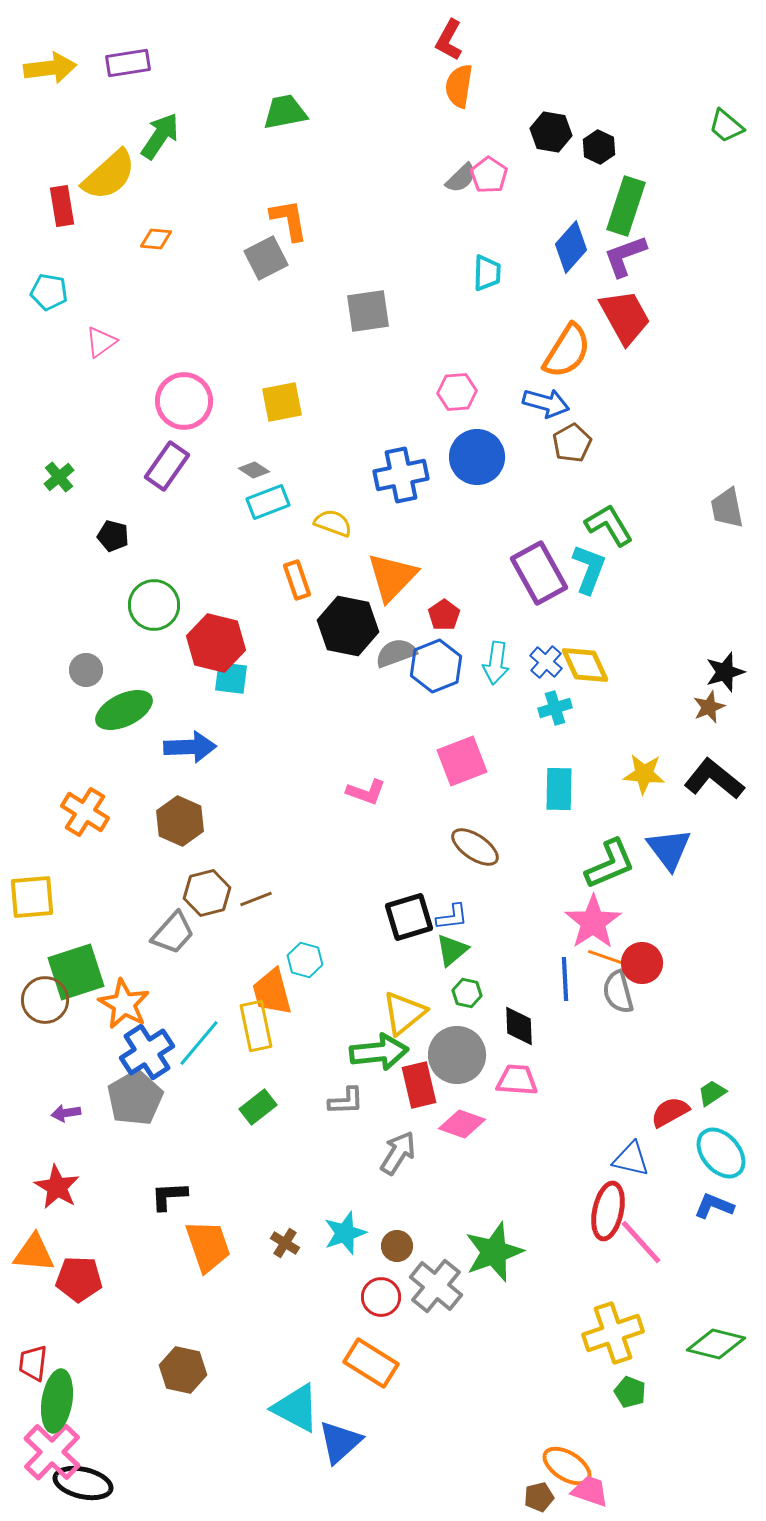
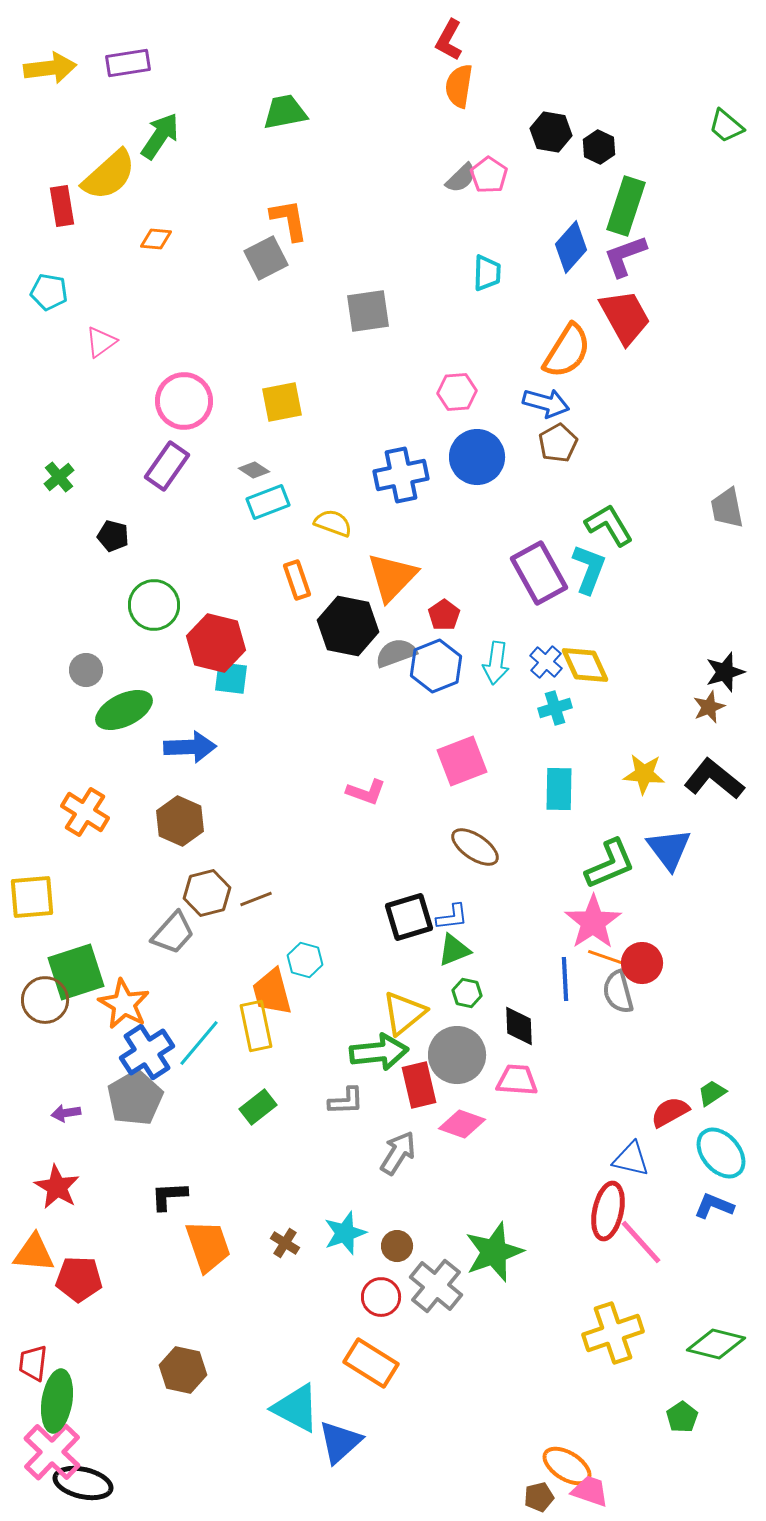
brown pentagon at (572, 443): moved 14 px left
green triangle at (452, 950): moved 2 px right; rotated 18 degrees clockwise
green pentagon at (630, 1392): moved 52 px right, 25 px down; rotated 16 degrees clockwise
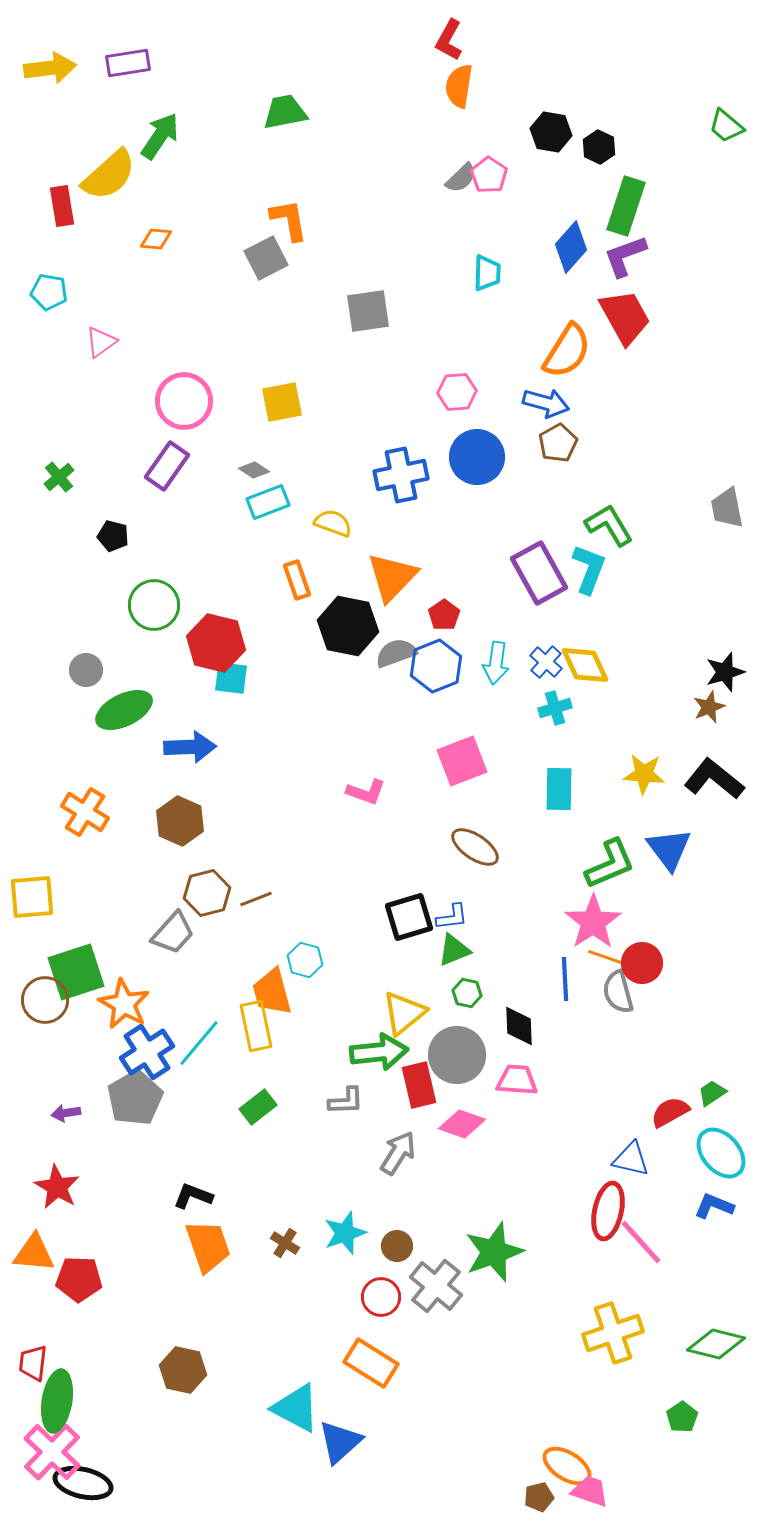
black L-shape at (169, 1196): moved 24 px right; rotated 24 degrees clockwise
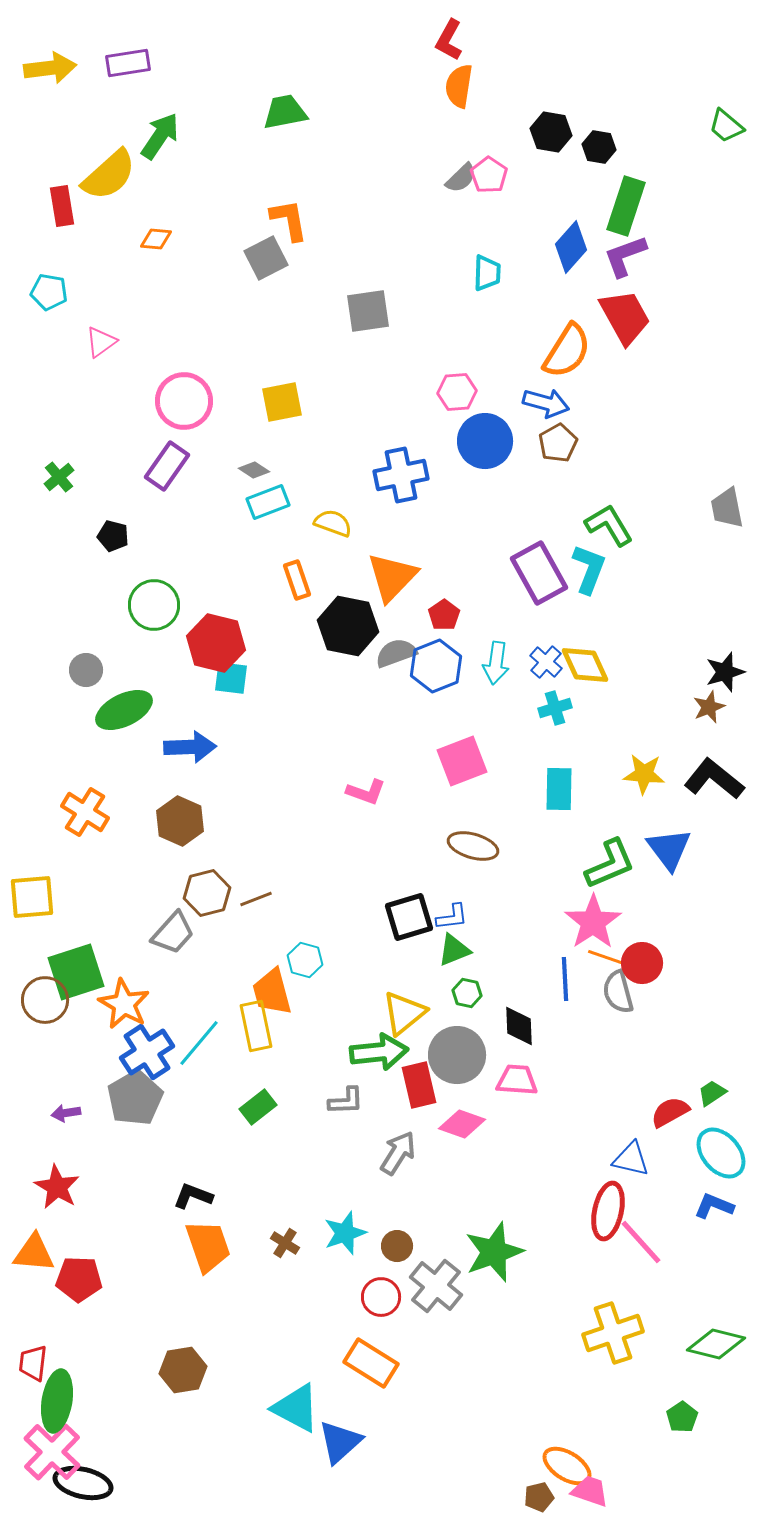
black hexagon at (599, 147): rotated 16 degrees counterclockwise
blue circle at (477, 457): moved 8 px right, 16 px up
brown ellipse at (475, 847): moved 2 px left, 1 px up; rotated 18 degrees counterclockwise
brown hexagon at (183, 1370): rotated 21 degrees counterclockwise
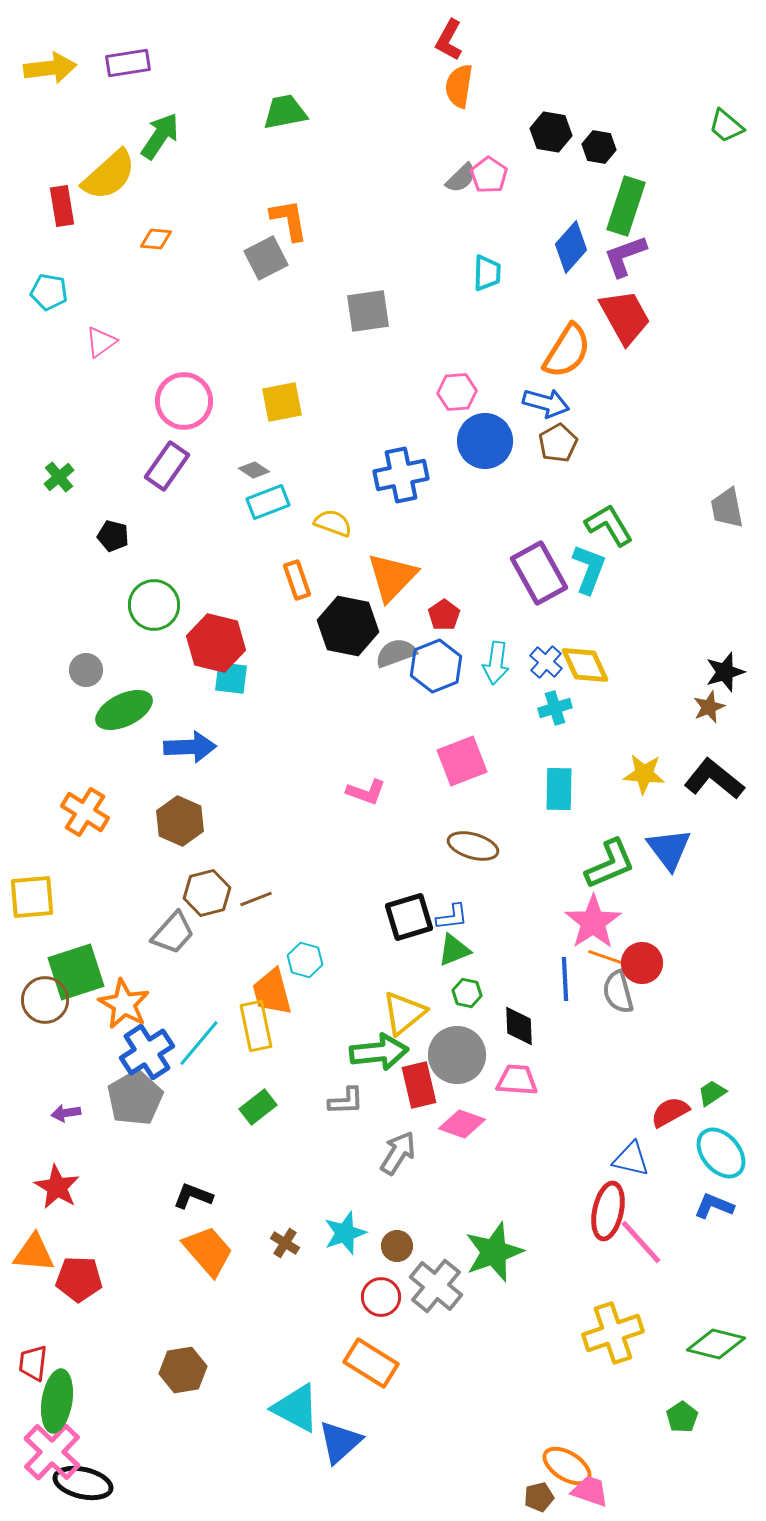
orange trapezoid at (208, 1246): moved 5 px down; rotated 22 degrees counterclockwise
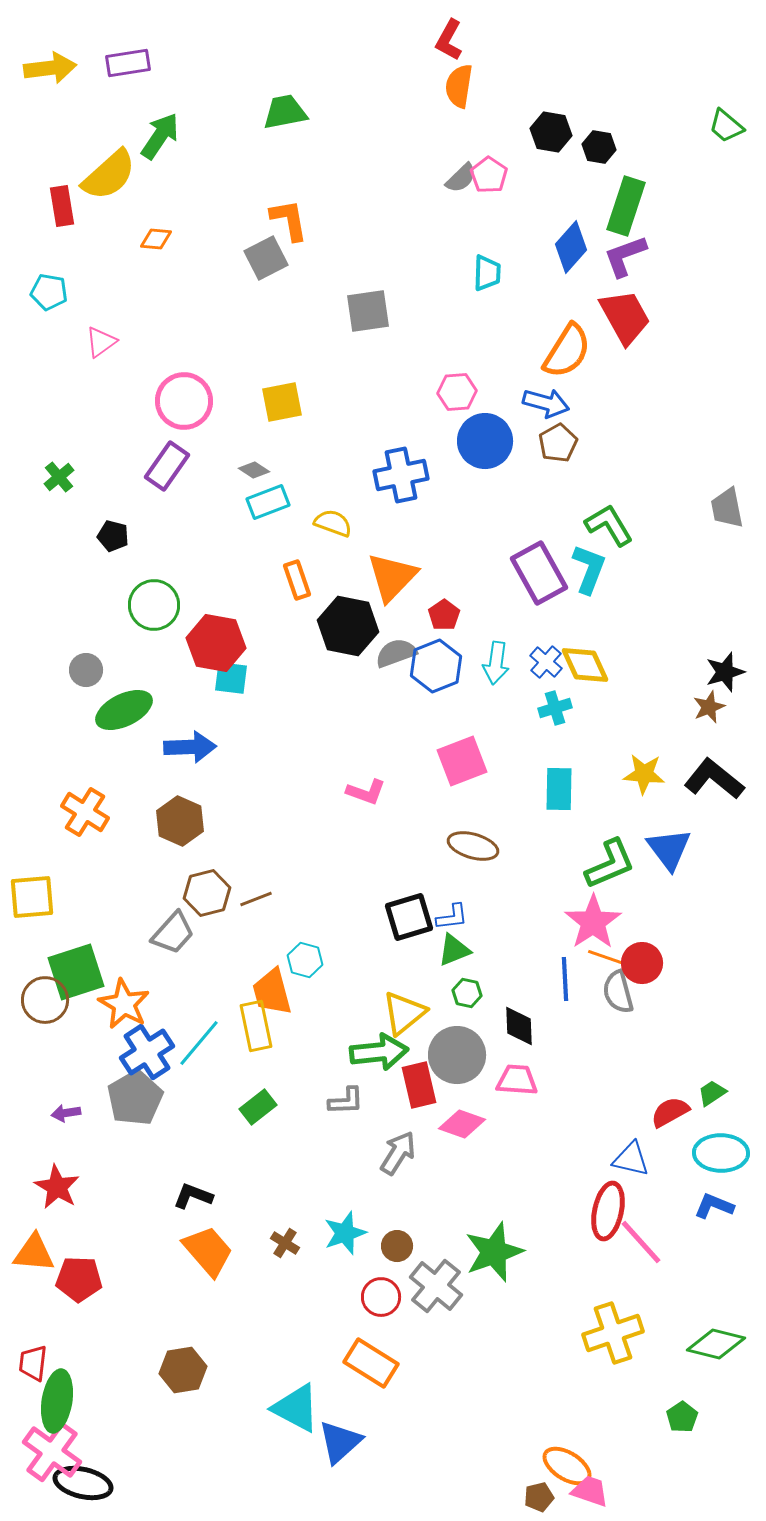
red hexagon at (216, 643): rotated 4 degrees counterclockwise
cyan ellipse at (721, 1153): rotated 48 degrees counterclockwise
pink cross at (52, 1452): rotated 8 degrees counterclockwise
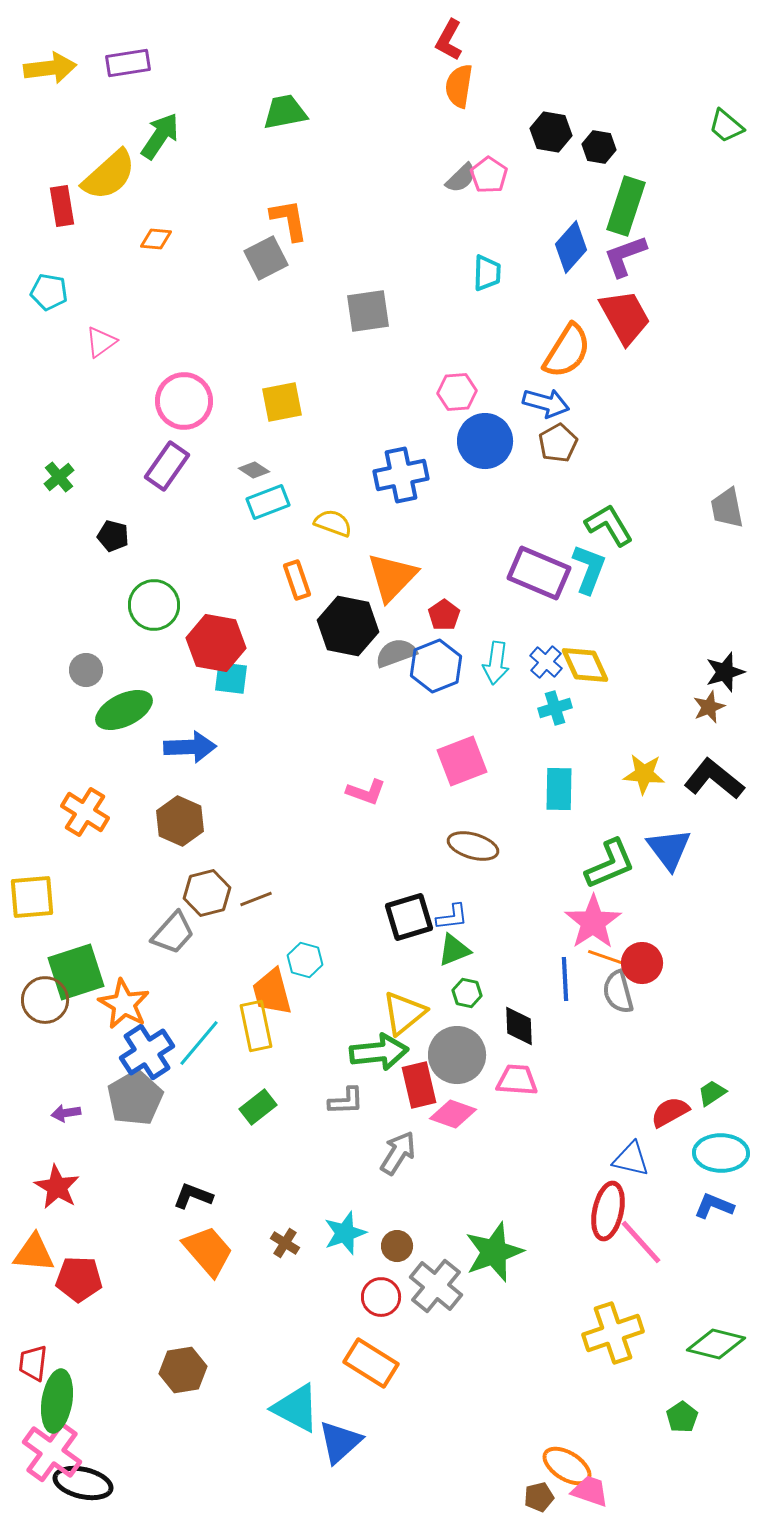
purple rectangle at (539, 573): rotated 38 degrees counterclockwise
pink diamond at (462, 1124): moved 9 px left, 10 px up
